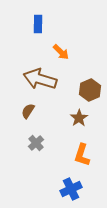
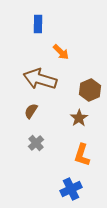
brown semicircle: moved 3 px right
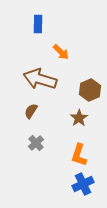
orange L-shape: moved 3 px left
blue cross: moved 12 px right, 5 px up
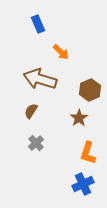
blue rectangle: rotated 24 degrees counterclockwise
orange L-shape: moved 9 px right, 2 px up
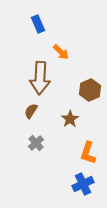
brown arrow: moved 1 px up; rotated 104 degrees counterclockwise
brown star: moved 9 px left, 1 px down
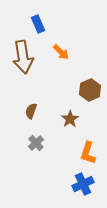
brown arrow: moved 17 px left, 21 px up; rotated 12 degrees counterclockwise
brown semicircle: rotated 14 degrees counterclockwise
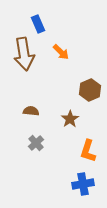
brown arrow: moved 1 px right, 3 px up
brown semicircle: rotated 77 degrees clockwise
orange L-shape: moved 2 px up
blue cross: rotated 15 degrees clockwise
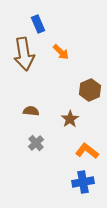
orange L-shape: moved 1 px left; rotated 110 degrees clockwise
blue cross: moved 2 px up
